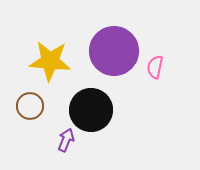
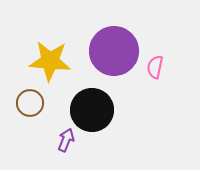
brown circle: moved 3 px up
black circle: moved 1 px right
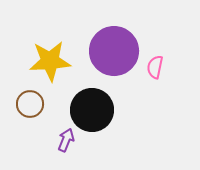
yellow star: rotated 9 degrees counterclockwise
brown circle: moved 1 px down
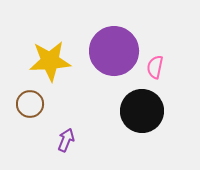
black circle: moved 50 px right, 1 px down
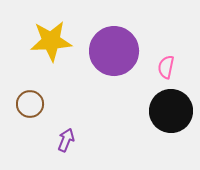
yellow star: moved 1 px right, 20 px up
pink semicircle: moved 11 px right
black circle: moved 29 px right
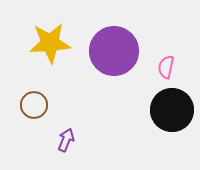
yellow star: moved 1 px left, 2 px down
brown circle: moved 4 px right, 1 px down
black circle: moved 1 px right, 1 px up
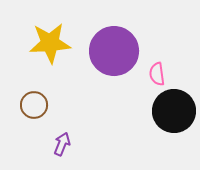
pink semicircle: moved 9 px left, 7 px down; rotated 20 degrees counterclockwise
black circle: moved 2 px right, 1 px down
purple arrow: moved 4 px left, 4 px down
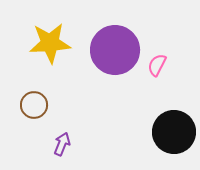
purple circle: moved 1 px right, 1 px up
pink semicircle: moved 9 px up; rotated 35 degrees clockwise
black circle: moved 21 px down
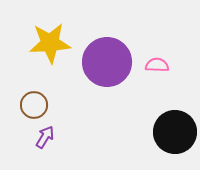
purple circle: moved 8 px left, 12 px down
pink semicircle: rotated 65 degrees clockwise
black circle: moved 1 px right
purple arrow: moved 17 px left, 7 px up; rotated 10 degrees clockwise
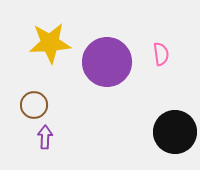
pink semicircle: moved 4 px right, 11 px up; rotated 80 degrees clockwise
purple arrow: rotated 30 degrees counterclockwise
